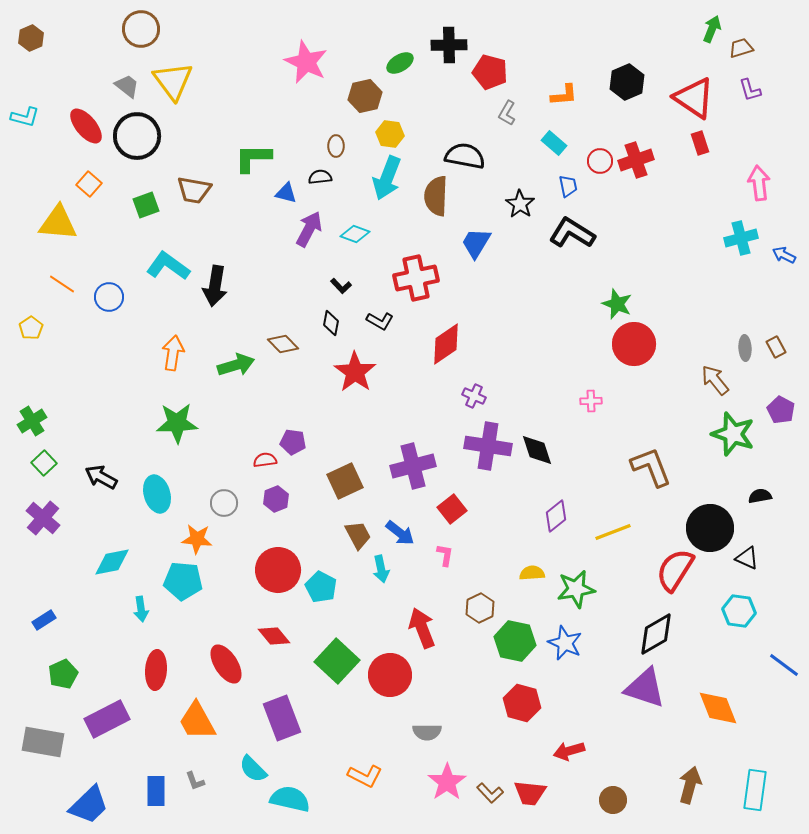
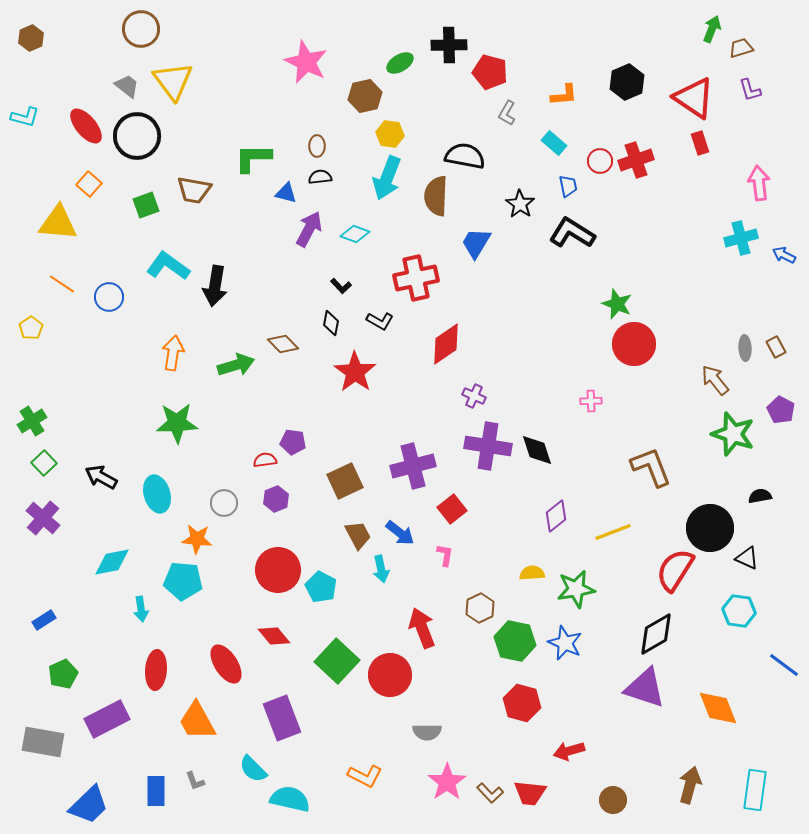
brown ellipse at (336, 146): moved 19 px left
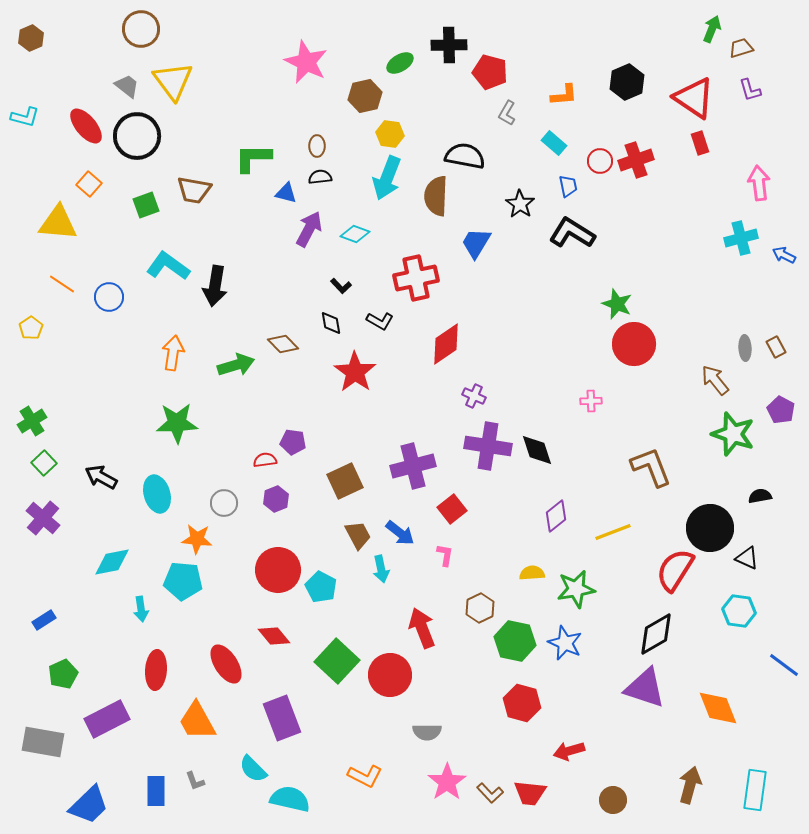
black diamond at (331, 323): rotated 20 degrees counterclockwise
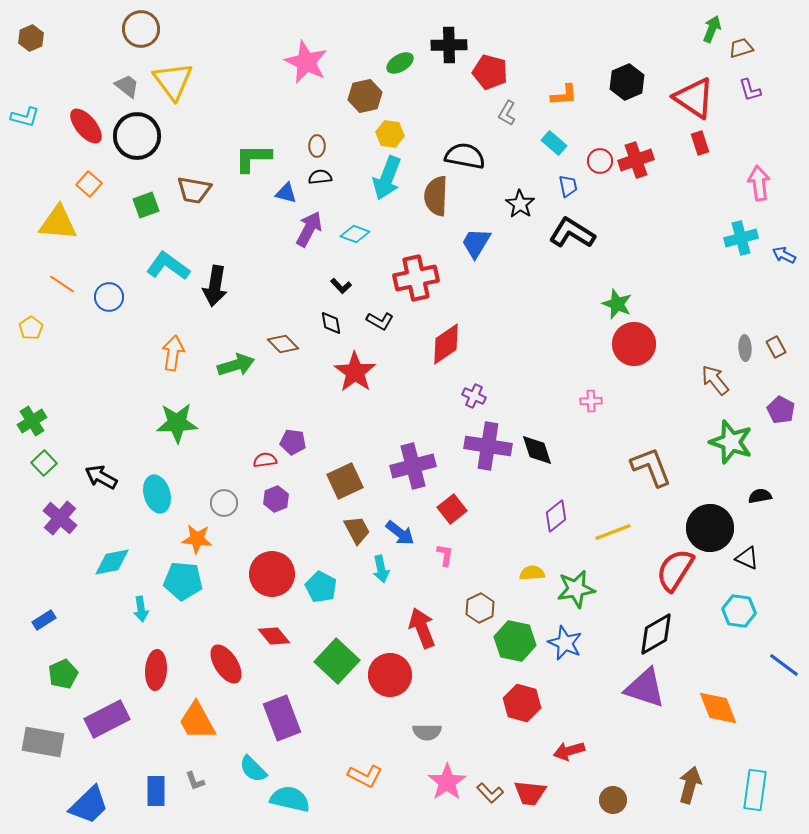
green star at (733, 434): moved 2 px left, 8 px down
purple cross at (43, 518): moved 17 px right
brown trapezoid at (358, 535): moved 1 px left, 5 px up
red circle at (278, 570): moved 6 px left, 4 px down
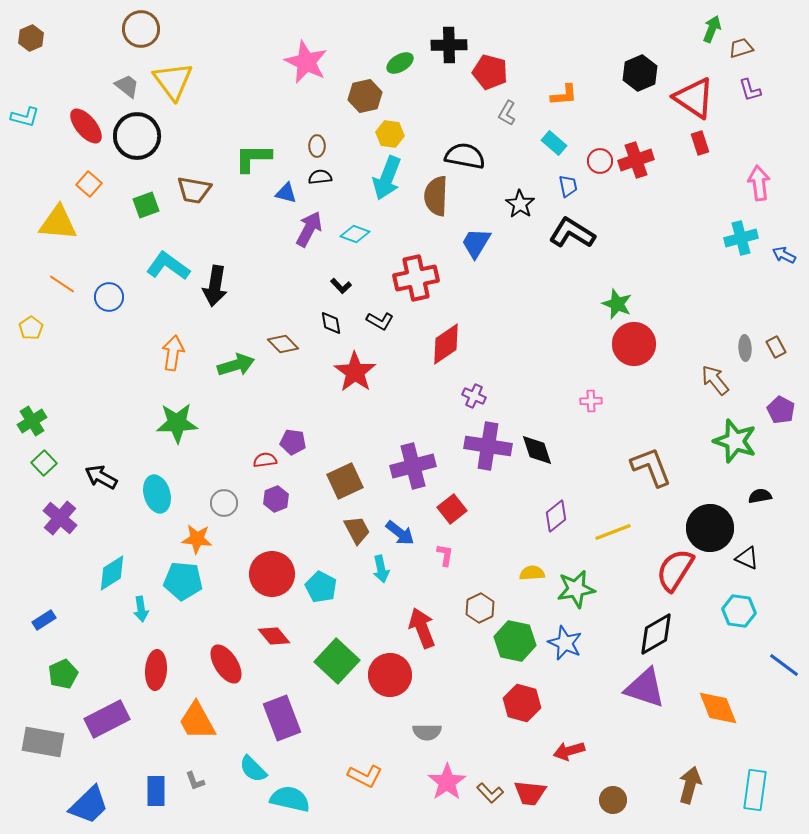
black hexagon at (627, 82): moved 13 px right, 9 px up
green star at (731, 442): moved 4 px right, 1 px up
cyan diamond at (112, 562): moved 11 px down; rotated 21 degrees counterclockwise
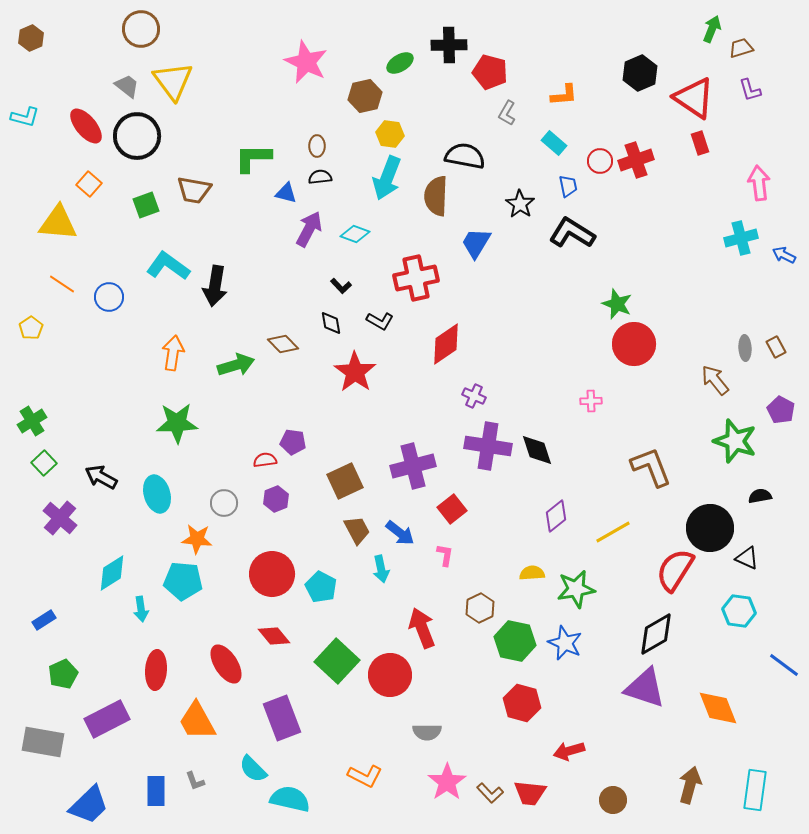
yellow line at (613, 532): rotated 9 degrees counterclockwise
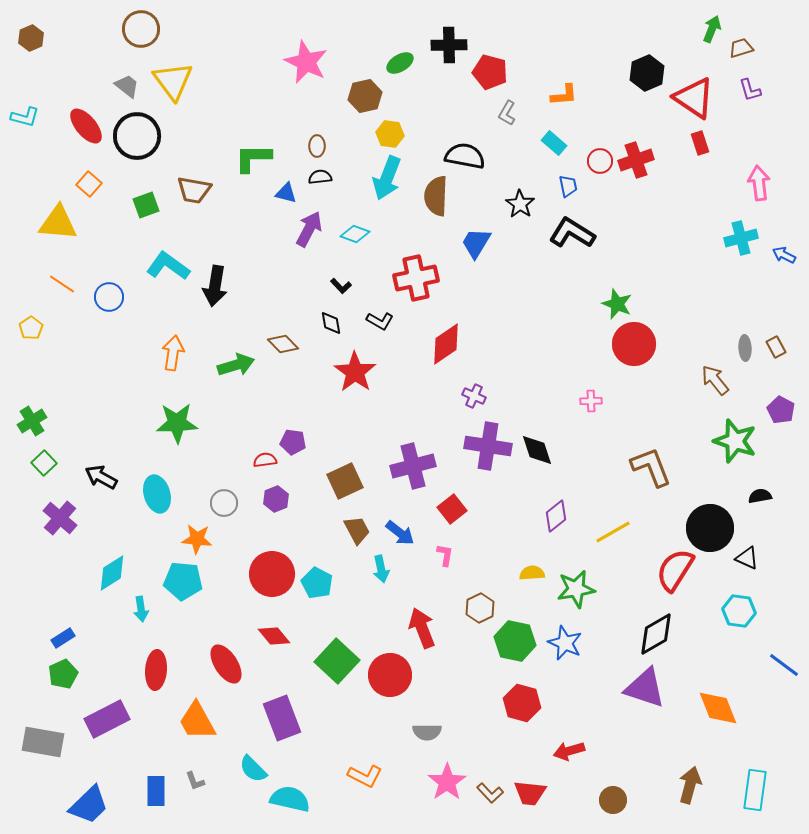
black hexagon at (640, 73): moved 7 px right
cyan pentagon at (321, 587): moved 4 px left, 4 px up
blue rectangle at (44, 620): moved 19 px right, 18 px down
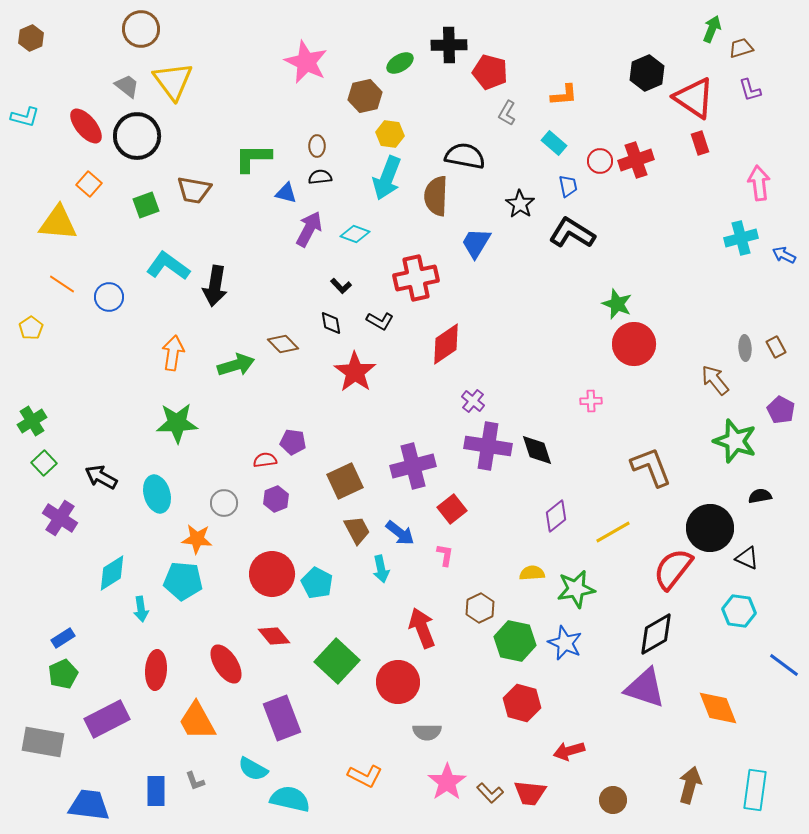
purple cross at (474, 396): moved 1 px left, 5 px down; rotated 15 degrees clockwise
purple cross at (60, 518): rotated 8 degrees counterclockwise
red semicircle at (675, 570): moved 2 px left, 1 px up; rotated 6 degrees clockwise
red circle at (390, 675): moved 8 px right, 7 px down
cyan semicircle at (253, 769): rotated 16 degrees counterclockwise
blue trapezoid at (89, 805): rotated 129 degrees counterclockwise
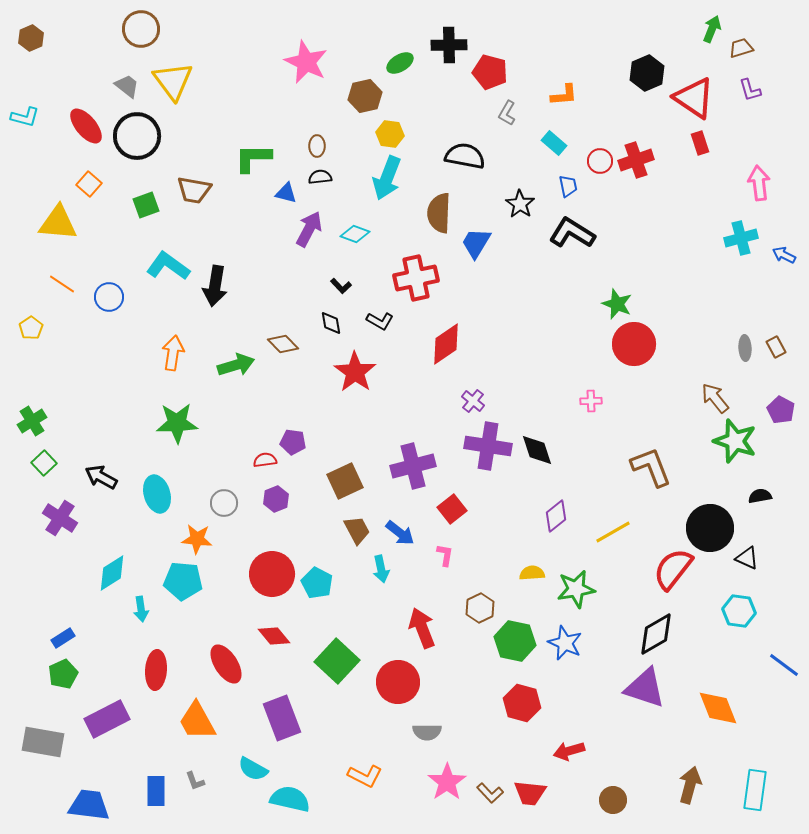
brown semicircle at (436, 196): moved 3 px right, 17 px down
brown arrow at (715, 380): moved 18 px down
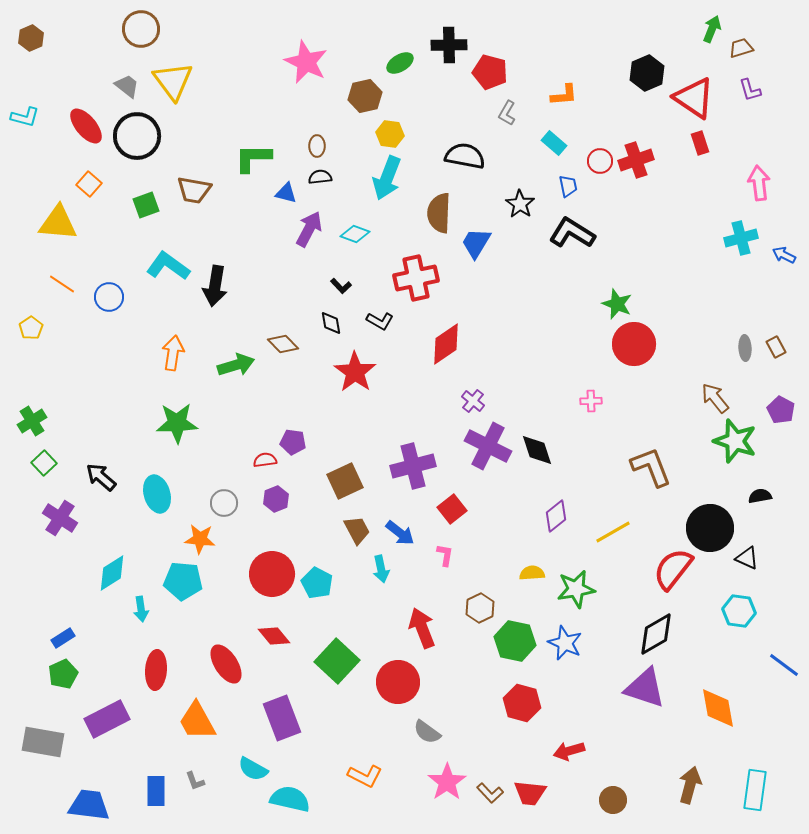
purple cross at (488, 446): rotated 18 degrees clockwise
black arrow at (101, 477): rotated 12 degrees clockwise
orange star at (197, 539): moved 3 px right
orange diamond at (718, 708): rotated 12 degrees clockwise
gray semicircle at (427, 732): rotated 36 degrees clockwise
